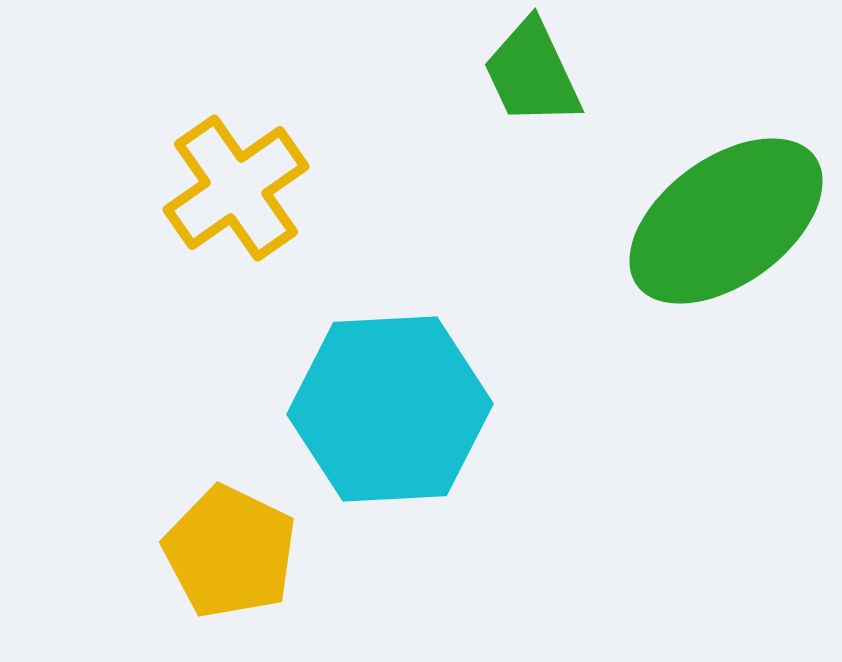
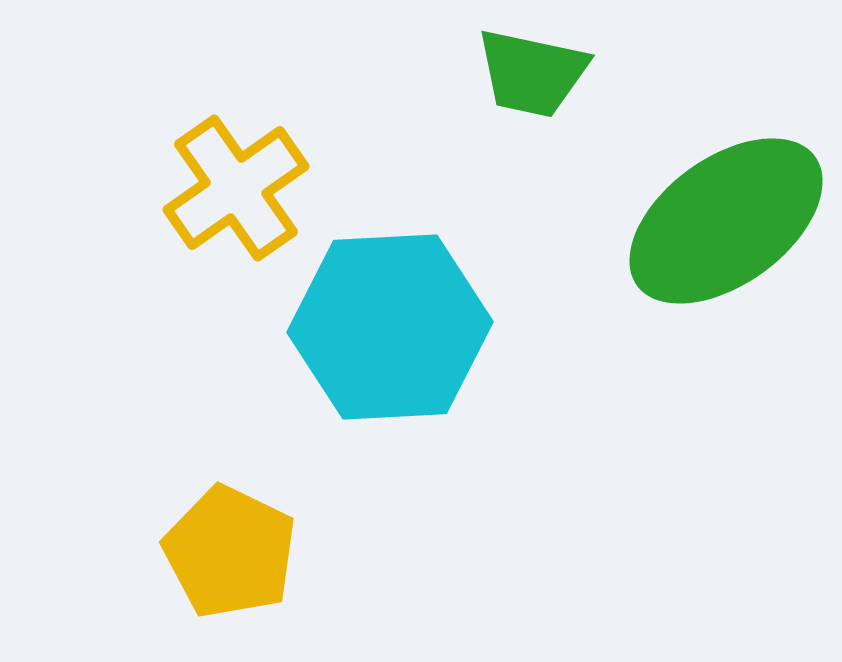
green trapezoid: rotated 53 degrees counterclockwise
cyan hexagon: moved 82 px up
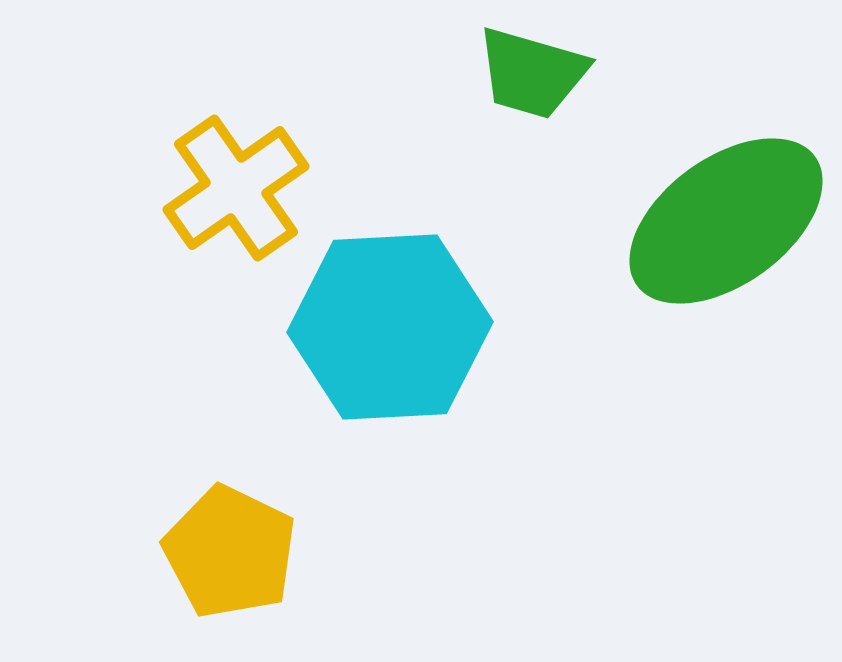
green trapezoid: rotated 4 degrees clockwise
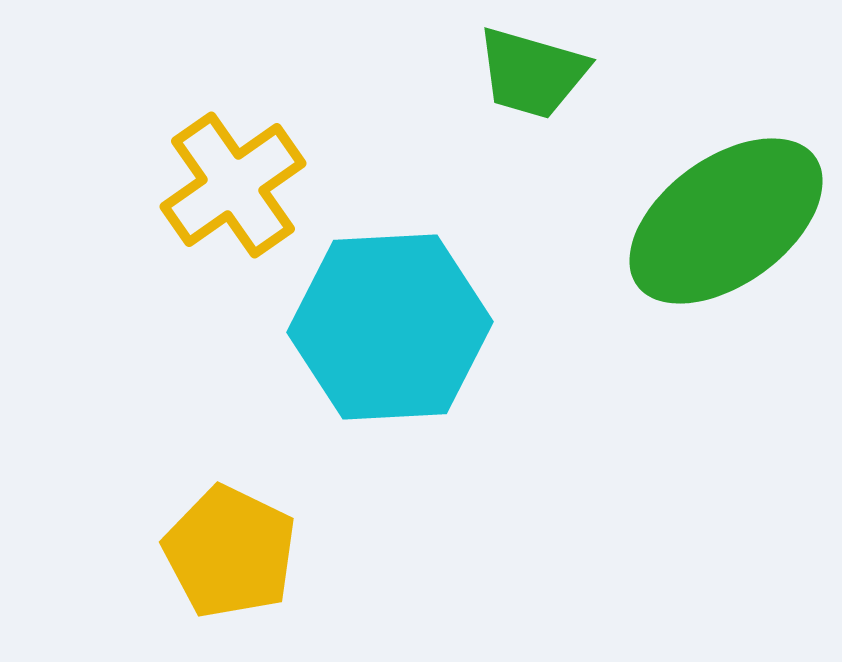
yellow cross: moved 3 px left, 3 px up
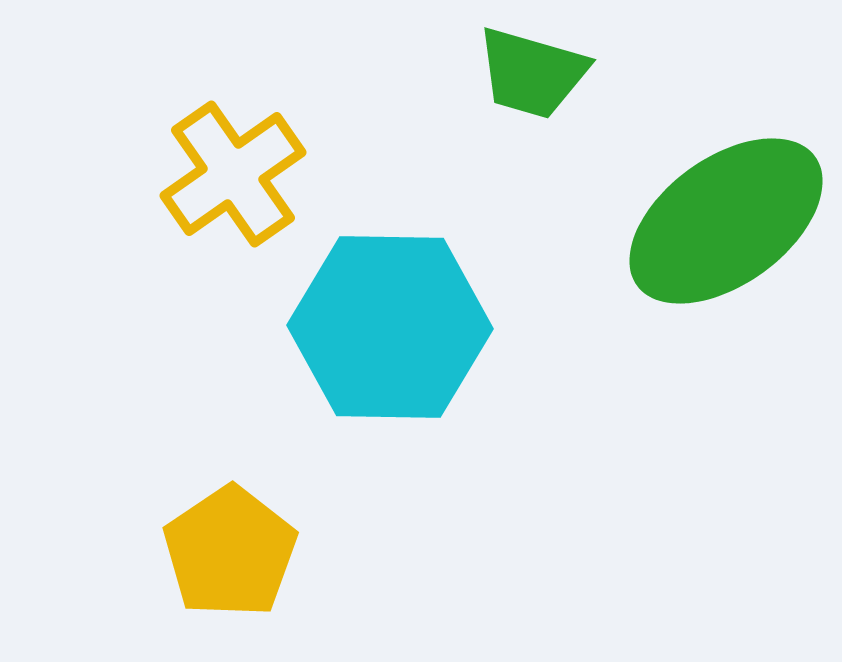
yellow cross: moved 11 px up
cyan hexagon: rotated 4 degrees clockwise
yellow pentagon: rotated 12 degrees clockwise
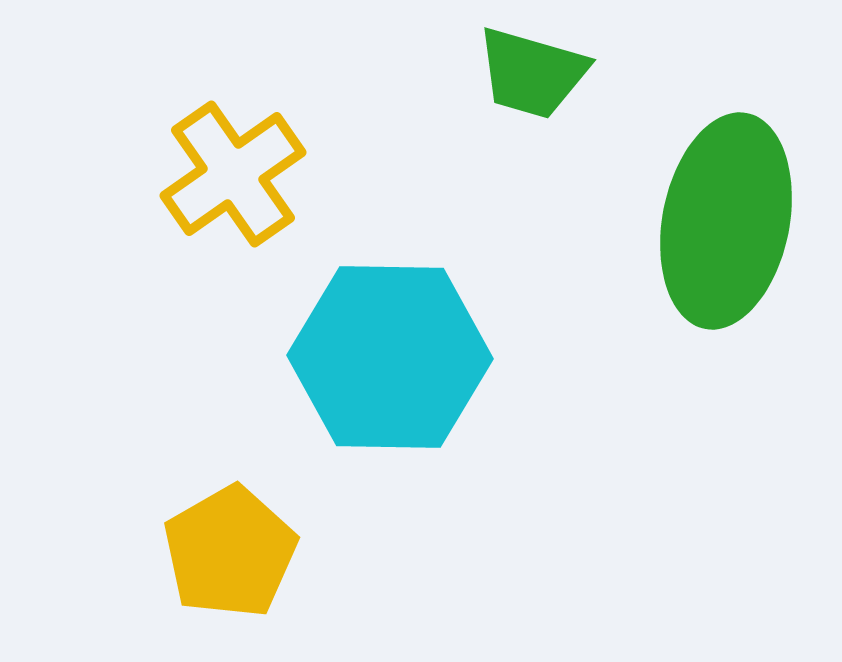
green ellipse: rotated 43 degrees counterclockwise
cyan hexagon: moved 30 px down
yellow pentagon: rotated 4 degrees clockwise
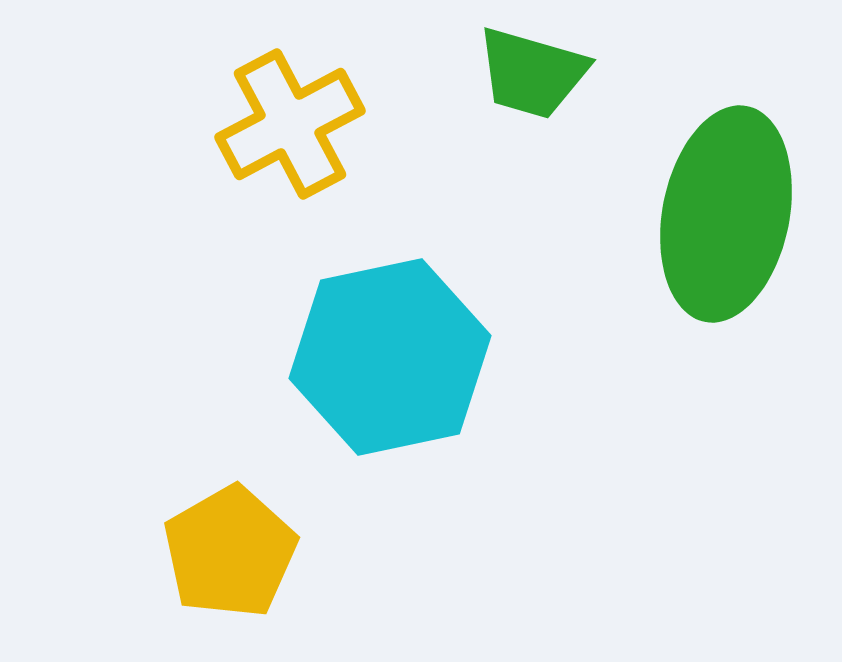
yellow cross: moved 57 px right, 50 px up; rotated 7 degrees clockwise
green ellipse: moved 7 px up
cyan hexagon: rotated 13 degrees counterclockwise
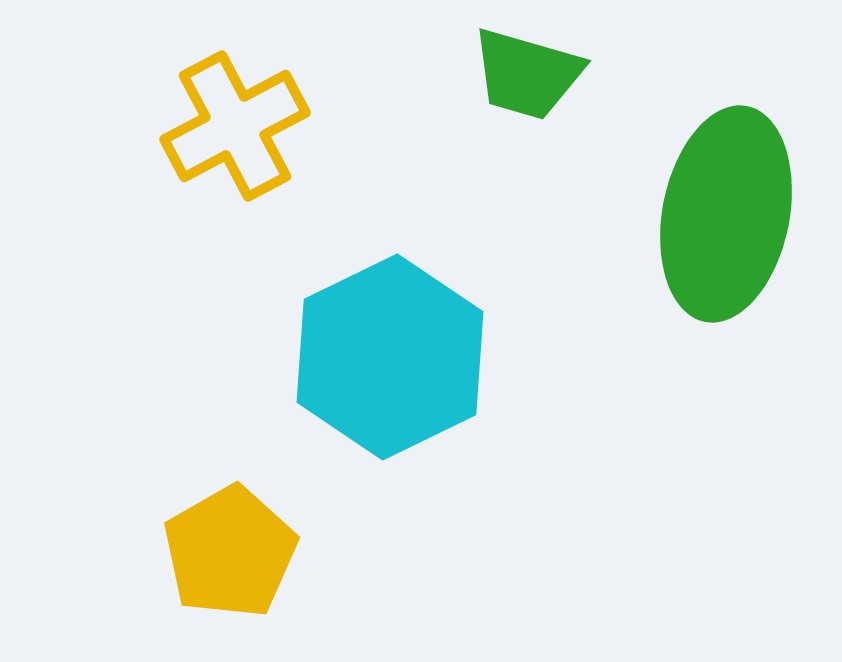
green trapezoid: moved 5 px left, 1 px down
yellow cross: moved 55 px left, 2 px down
cyan hexagon: rotated 14 degrees counterclockwise
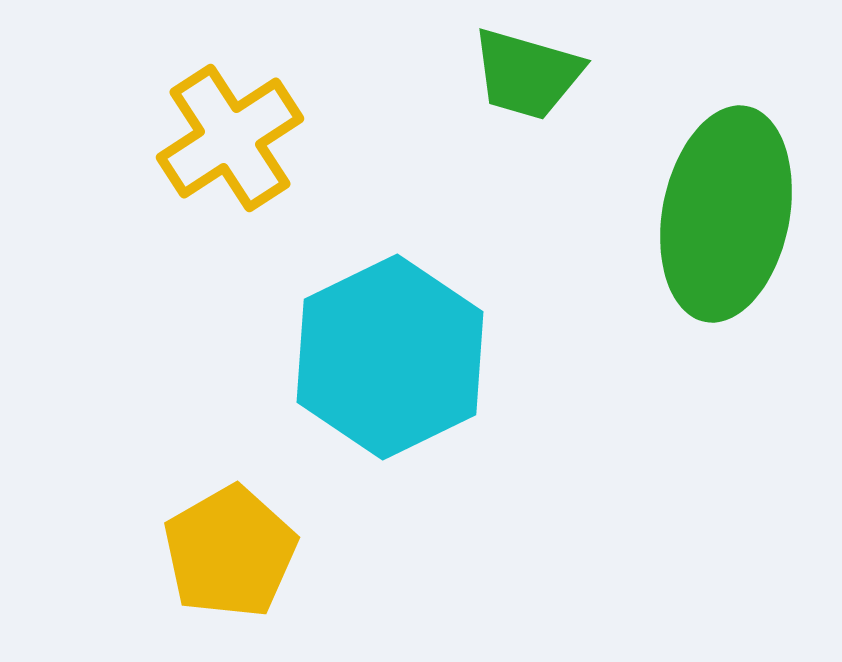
yellow cross: moved 5 px left, 12 px down; rotated 5 degrees counterclockwise
